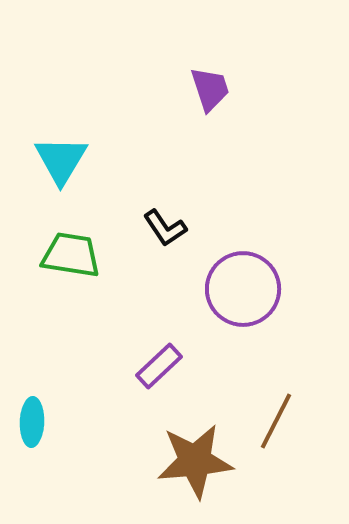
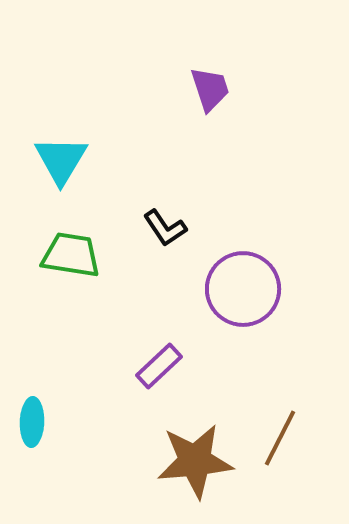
brown line: moved 4 px right, 17 px down
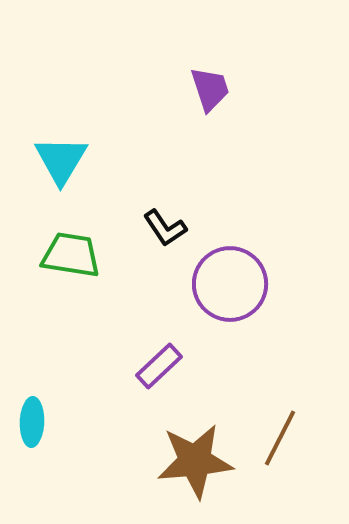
purple circle: moved 13 px left, 5 px up
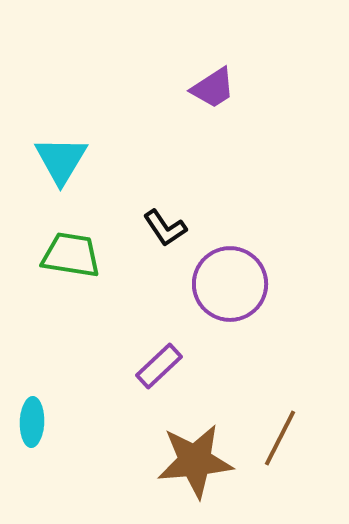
purple trapezoid: moved 3 px right, 1 px up; rotated 75 degrees clockwise
